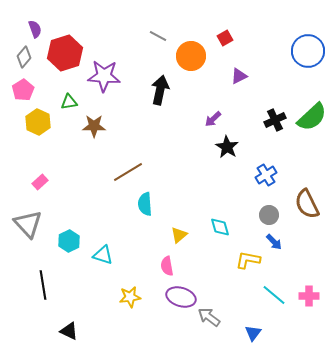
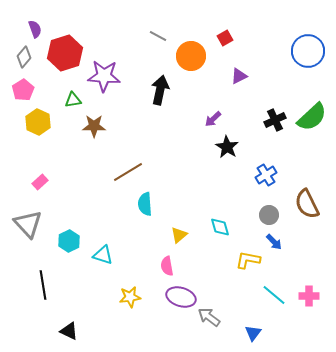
green triangle: moved 4 px right, 2 px up
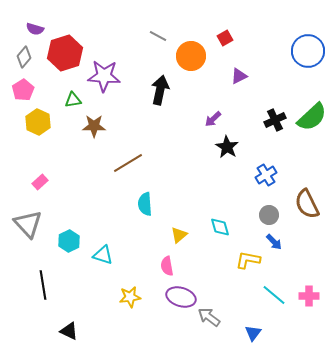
purple semicircle: rotated 126 degrees clockwise
brown line: moved 9 px up
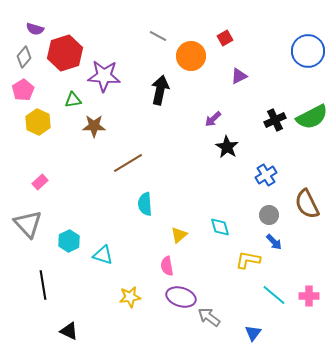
green semicircle: rotated 16 degrees clockwise
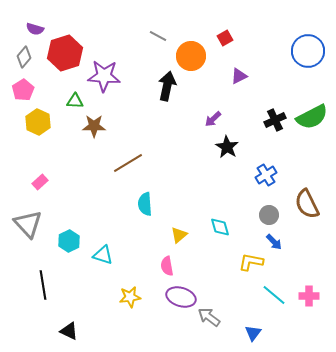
black arrow: moved 7 px right, 4 px up
green triangle: moved 2 px right, 1 px down; rotated 12 degrees clockwise
yellow L-shape: moved 3 px right, 2 px down
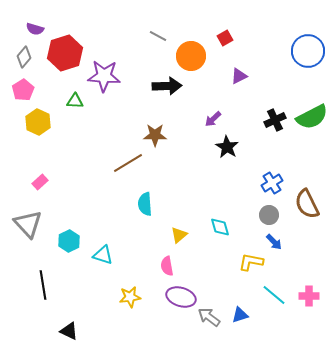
black arrow: rotated 76 degrees clockwise
brown star: moved 61 px right, 9 px down
blue cross: moved 6 px right, 8 px down
blue triangle: moved 13 px left, 18 px up; rotated 36 degrees clockwise
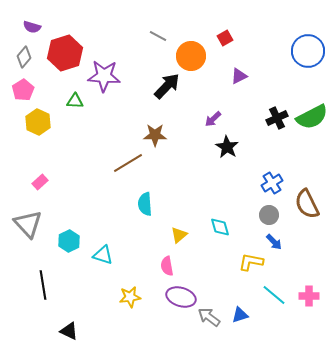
purple semicircle: moved 3 px left, 2 px up
black arrow: rotated 44 degrees counterclockwise
black cross: moved 2 px right, 2 px up
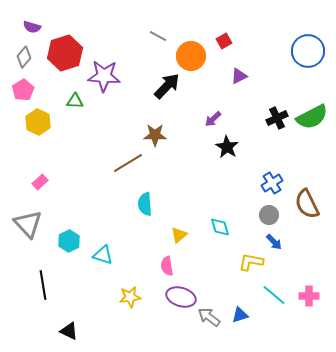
red square: moved 1 px left, 3 px down
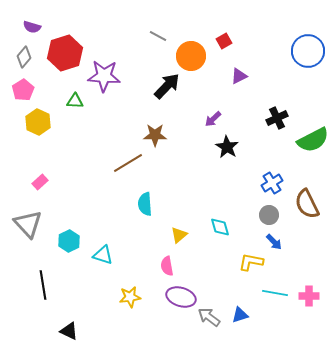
green semicircle: moved 1 px right, 23 px down
cyan line: moved 1 px right, 2 px up; rotated 30 degrees counterclockwise
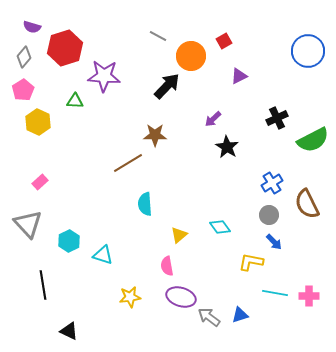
red hexagon: moved 5 px up
cyan diamond: rotated 20 degrees counterclockwise
